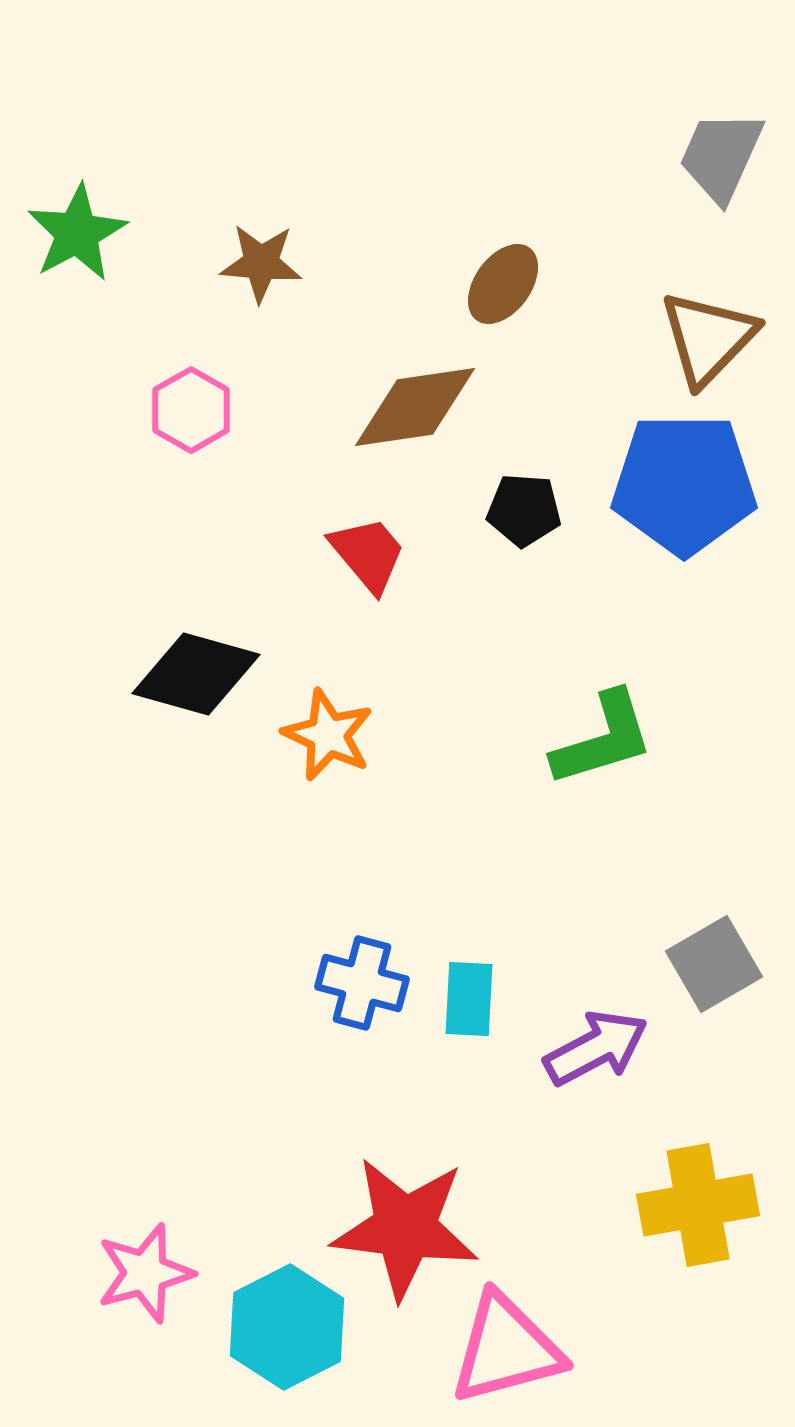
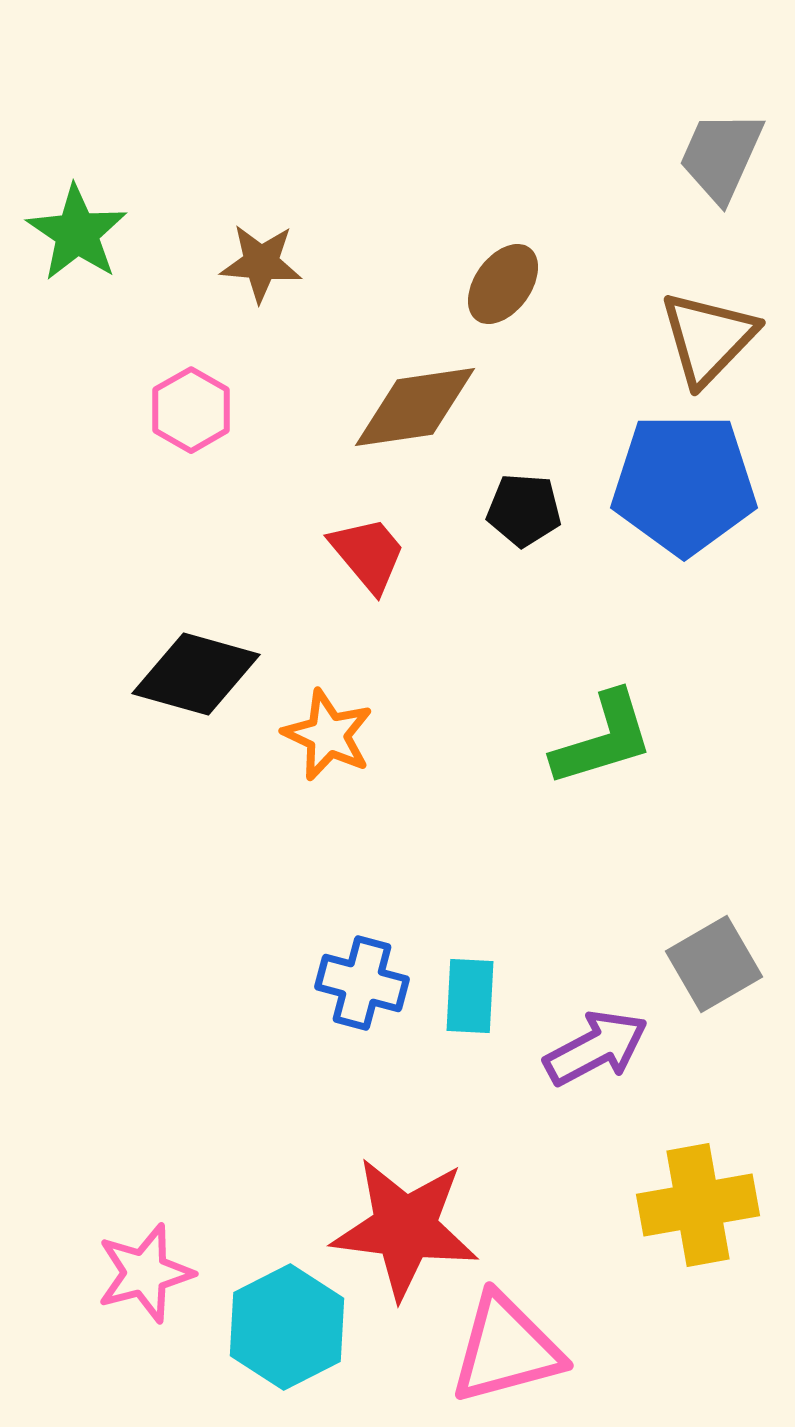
green star: rotated 10 degrees counterclockwise
cyan rectangle: moved 1 px right, 3 px up
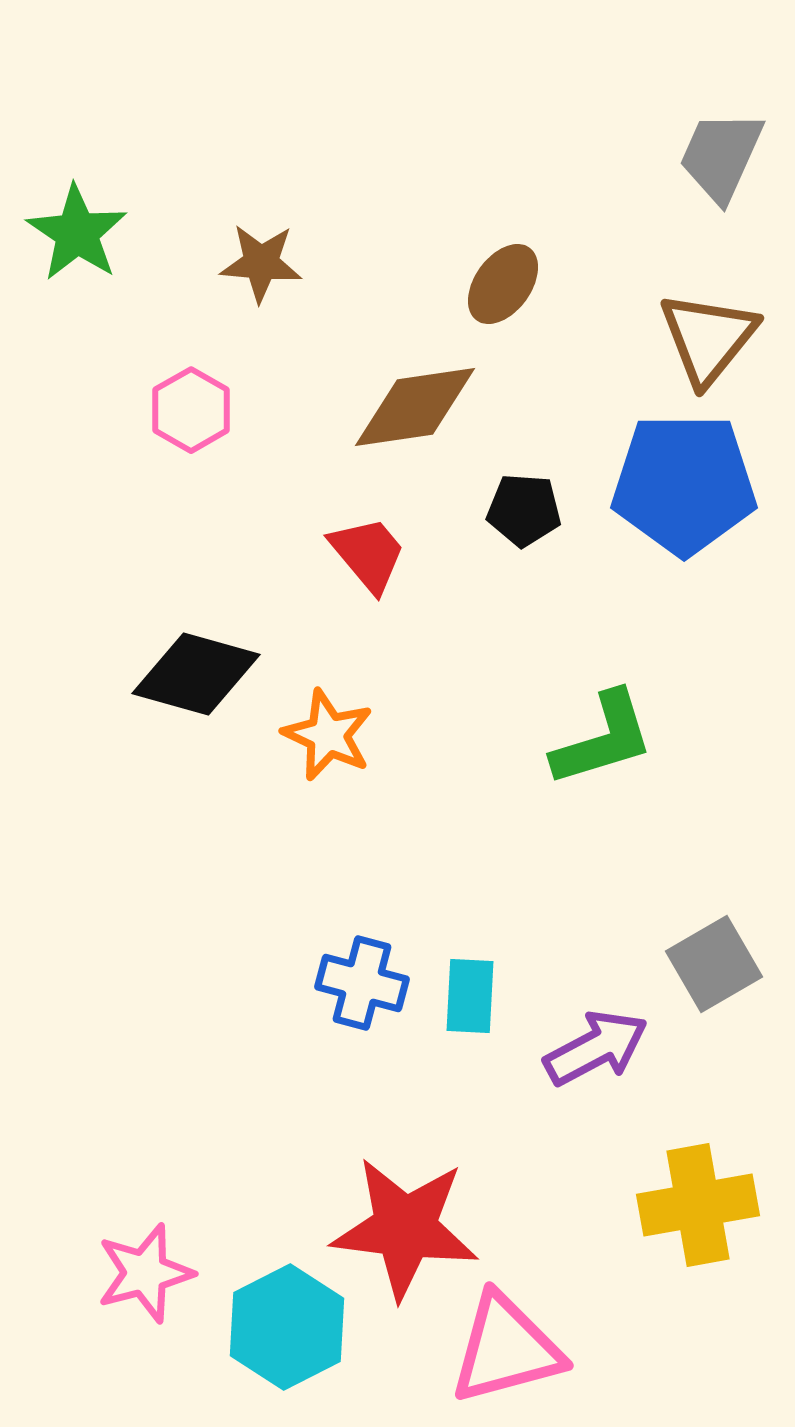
brown triangle: rotated 5 degrees counterclockwise
